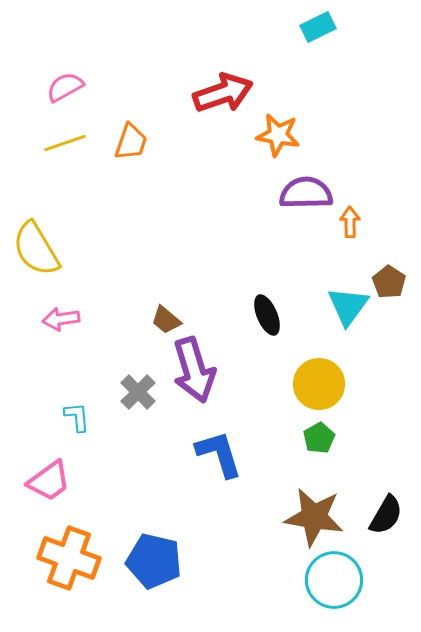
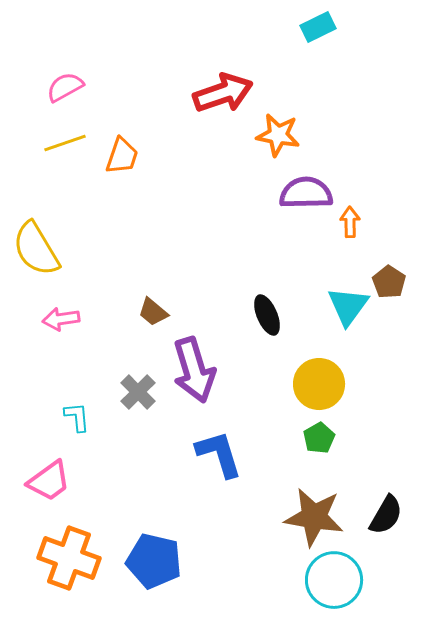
orange trapezoid: moved 9 px left, 14 px down
brown trapezoid: moved 13 px left, 8 px up
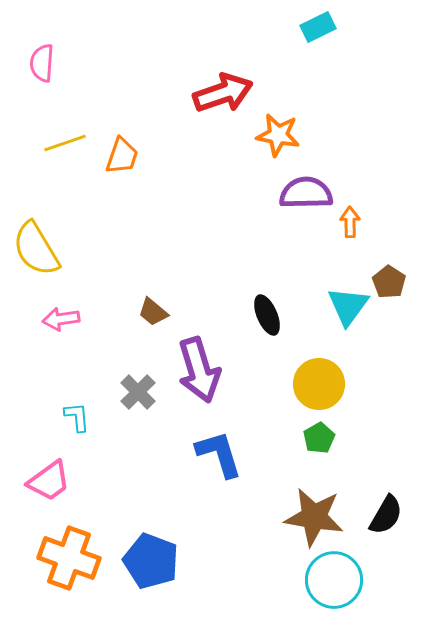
pink semicircle: moved 23 px left, 24 px up; rotated 57 degrees counterclockwise
purple arrow: moved 5 px right
blue pentagon: moved 3 px left; rotated 8 degrees clockwise
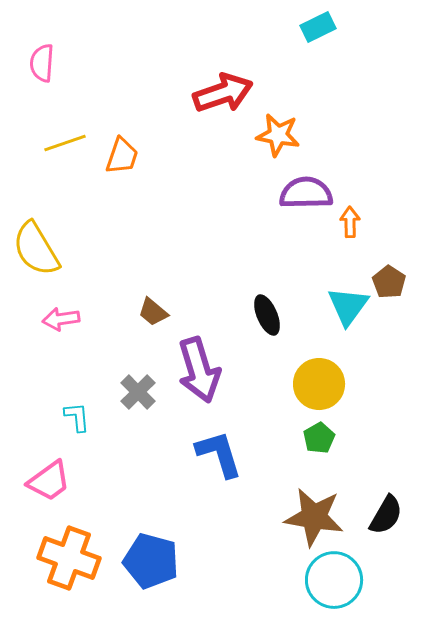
blue pentagon: rotated 6 degrees counterclockwise
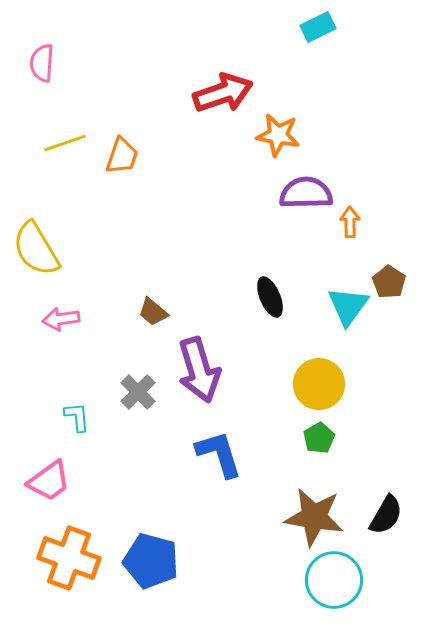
black ellipse: moved 3 px right, 18 px up
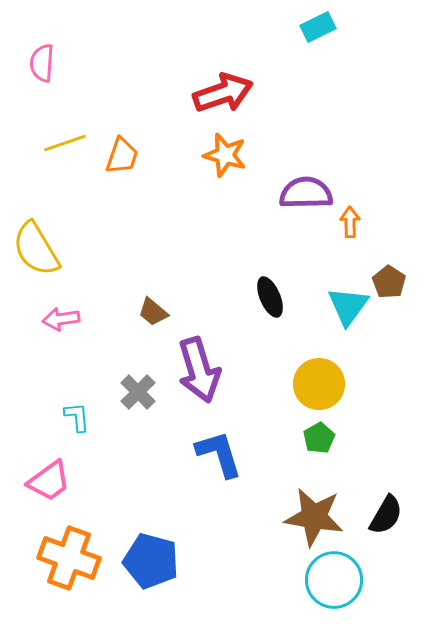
orange star: moved 53 px left, 20 px down; rotated 6 degrees clockwise
